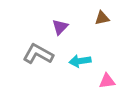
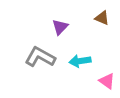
brown triangle: rotated 35 degrees clockwise
gray L-shape: moved 2 px right, 3 px down
pink triangle: rotated 42 degrees clockwise
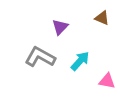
cyan arrow: rotated 140 degrees clockwise
pink triangle: rotated 24 degrees counterclockwise
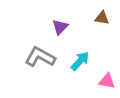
brown triangle: rotated 14 degrees counterclockwise
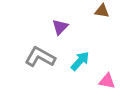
brown triangle: moved 7 px up
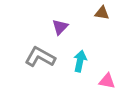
brown triangle: moved 2 px down
cyan arrow: rotated 30 degrees counterclockwise
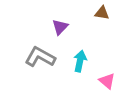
pink triangle: rotated 30 degrees clockwise
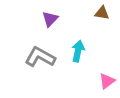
purple triangle: moved 10 px left, 8 px up
cyan arrow: moved 2 px left, 10 px up
pink triangle: rotated 42 degrees clockwise
